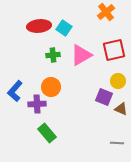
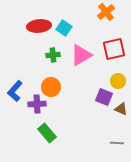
red square: moved 1 px up
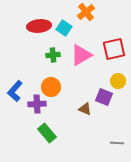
orange cross: moved 20 px left
brown triangle: moved 36 px left
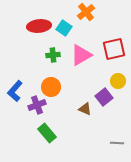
purple square: rotated 30 degrees clockwise
purple cross: moved 1 px down; rotated 18 degrees counterclockwise
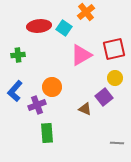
green cross: moved 35 px left
yellow circle: moved 3 px left, 3 px up
orange circle: moved 1 px right
green rectangle: rotated 36 degrees clockwise
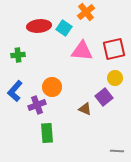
pink triangle: moved 1 px right, 4 px up; rotated 35 degrees clockwise
gray line: moved 8 px down
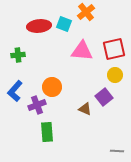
cyan square: moved 4 px up; rotated 14 degrees counterclockwise
yellow circle: moved 3 px up
green rectangle: moved 1 px up
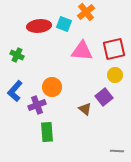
green cross: moved 1 px left; rotated 32 degrees clockwise
brown triangle: rotated 16 degrees clockwise
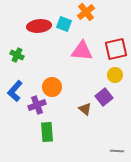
red square: moved 2 px right
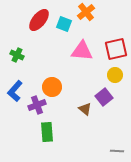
red ellipse: moved 6 px up; rotated 45 degrees counterclockwise
